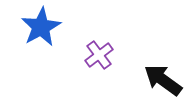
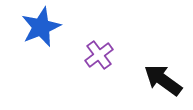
blue star: rotated 6 degrees clockwise
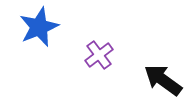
blue star: moved 2 px left
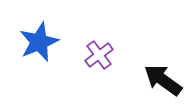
blue star: moved 15 px down
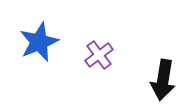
black arrow: rotated 117 degrees counterclockwise
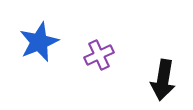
purple cross: rotated 12 degrees clockwise
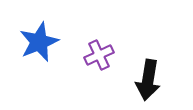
black arrow: moved 15 px left
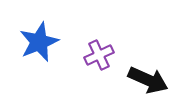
black arrow: rotated 75 degrees counterclockwise
